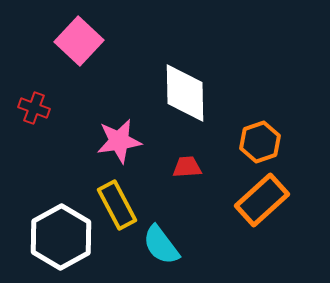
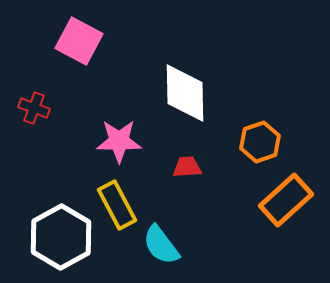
pink square: rotated 15 degrees counterclockwise
pink star: rotated 9 degrees clockwise
orange rectangle: moved 24 px right
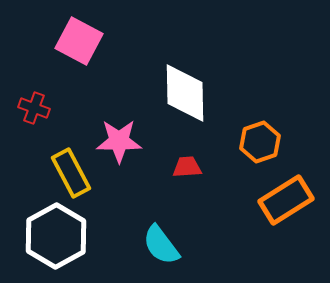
orange rectangle: rotated 10 degrees clockwise
yellow rectangle: moved 46 px left, 32 px up
white hexagon: moved 5 px left, 1 px up
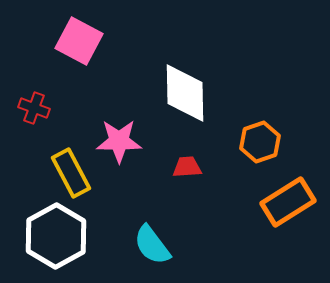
orange rectangle: moved 2 px right, 2 px down
cyan semicircle: moved 9 px left
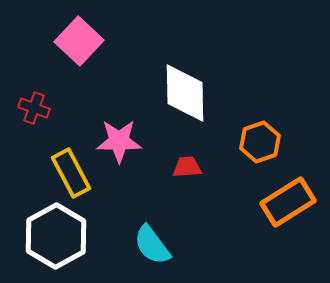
pink square: rotated 15 degrees clockwise
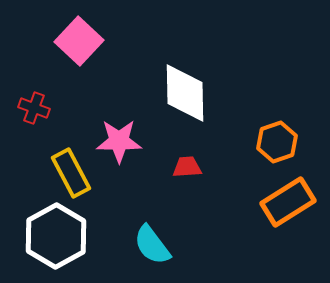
orange hexagon: moved 17 px right
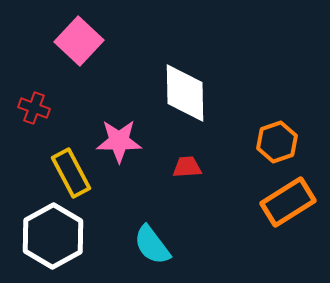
white hexagon: moved 3 px left
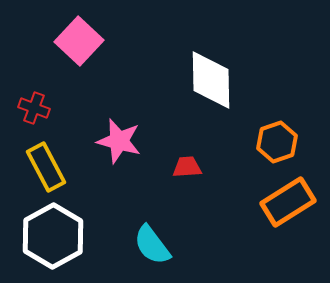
white diamond: moved 26 px right, 13 px up
pink star: rotated 15 degrees clockwise
yellow rectangle: moved 25 px left, 6 px up
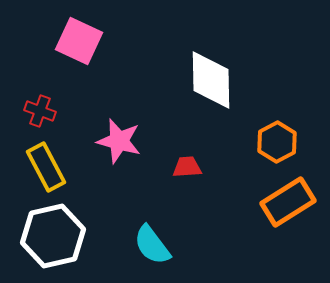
pink square: rotated 18 degrees counterclockwise
red cross: moved 6 px right, 3 px down
orange hexagon: rotated 9 degrees counterclockwise
white hexagon: rotated 16 degrees clockwise
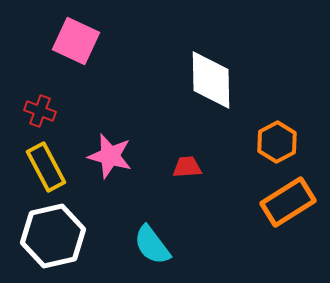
pink square: moved 3 px left
pink star: moved 9 px left, 15 px down
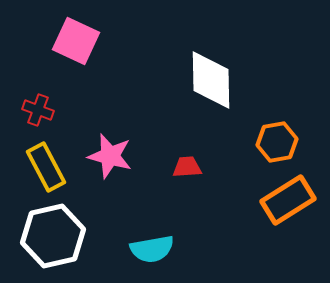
red cross: moved 2 px left, 1 px up
orange hexagon: rotated 18 degrees clockwise
orange rectangle: moved 2 px up
cyan semicircle: moved 4 px down; rotated 63 degrees counterclockwise
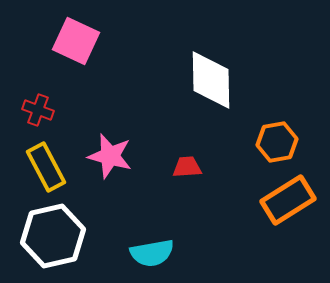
cyan semicircle: moved 4 px down
